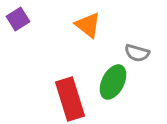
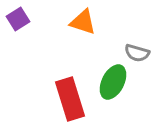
orange triangle: moved 5 px left, 3 px up; rotated 20 degrees counterclockwise
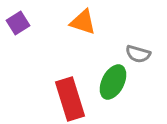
purple square: moved 4 px down
gray semicircle: moved 1 px right, 1 px down
